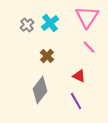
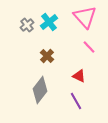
pink triangle: moved 2 px left; rotated 15 degrees counterclockwise
cyan cross: moved 1 px left, 1 px up
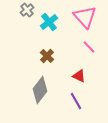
gray cross: moved 15 px up
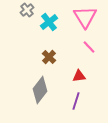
pink triangle: rotated 10 degrees clockwise
brown cross: moved 2 px right, 1 px down
red triangle: rotated 32 degrees counterclockwise
purple line: rotated 48 degrees clockwise
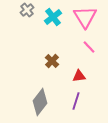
cyan cross: moved 4 px right, 5 px up
brown cross: moved 3 px right, 4 px down
gray diamond: moved 12 px down
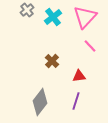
pink triangle: rotated 15 degrees clockwise
pink line: moved 1 px right, 1 px up
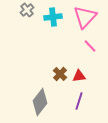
cyan cross: rotated 30 degrees clockwise
brown cross: moved 8 px right, 13 px down
purple line: moved 3 px right
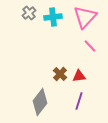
gray cross: moved 2 px right, 3 px down
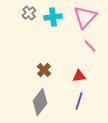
brown cross: moved 16 px left, 4 px up
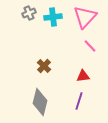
gray cross: rotated 16 degrees clockwise
brown cross: moved 4 px up
red triangle: moved 4 px right
gray diamond: rotated 24 degrees counterclockwise
